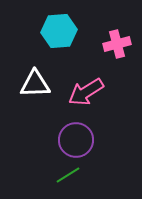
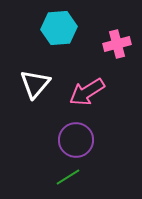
cyan hexagon: moved 3 px up
white triangle: rotated 48 degrees counterclockwise
pink arrow: moved 1 px right
green line: moved 2 px down
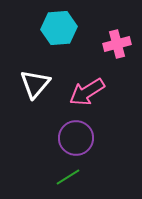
purple circle: moved 2 px up
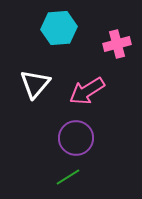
pink arrow: moved 1 px up
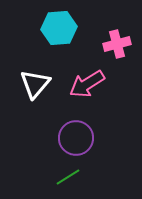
pink arrow: moved 7 px up
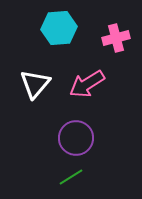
pink cross: moved 1 px left, 6 px up
green line: moved 3 px right
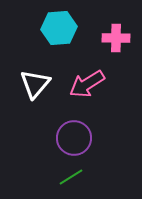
pink cross: rotated 16 degrees clockwise
purple circle: moved 2 px left
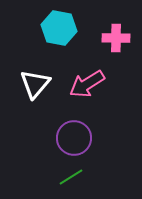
cyan hexagon: rotated 16 degrees clockwise
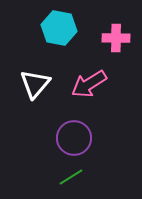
pink arrow: moved 2 px right
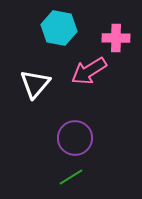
pink arrow: moved 13 px up
purple circle: moved 1 px right
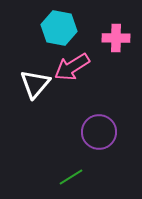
pink arrow: moved 17 px left, 4 px up
purple circle: moved 24 px right, 6 px up
